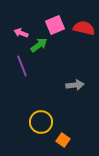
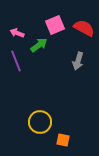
red semicircle: rotated 15 degrees clockwise
pink arrow: moved 4 px left
purple line: moved 6 px left, 5 px up
gray arrow: moved 3 px right, 24 px up; rotated 114 degrees clockwise
yellow circle: moved 1 px left
orange square: rotated 24 degrees counterclockwise
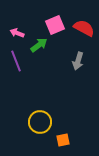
orange square: rotated 24 degrees counterclockwise
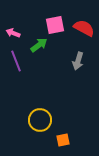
pink square: rotated 12 degrees clockwise
pink arrow: moved 4 px left
yellow circle: moved 2 px up
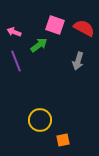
pink square: rotated 30 degrees clockwise
pink arrow: moved 1 px right, 1 px up
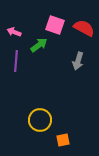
purple line: rotated 25 degrees clockwise
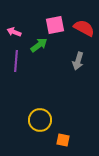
pink square: rotated 30 degrees counterclockwise
orange square: rotated 24 degrees clockwise
